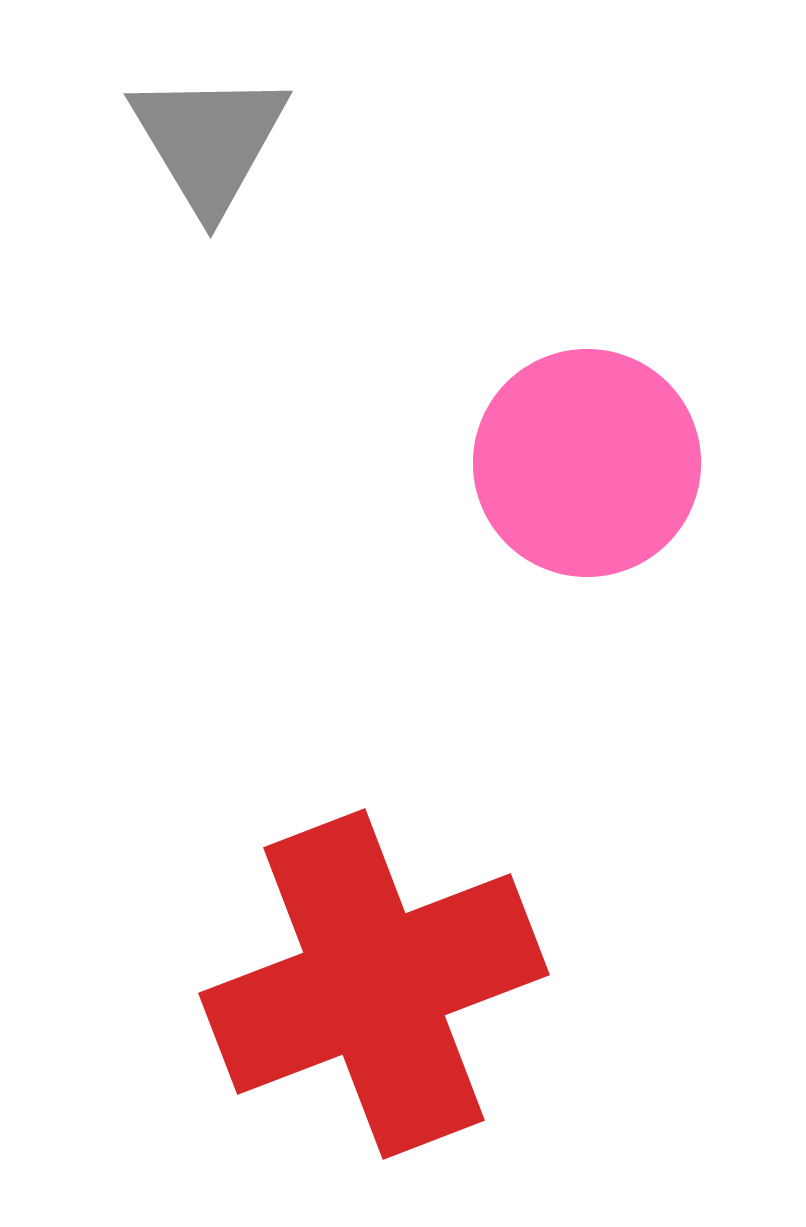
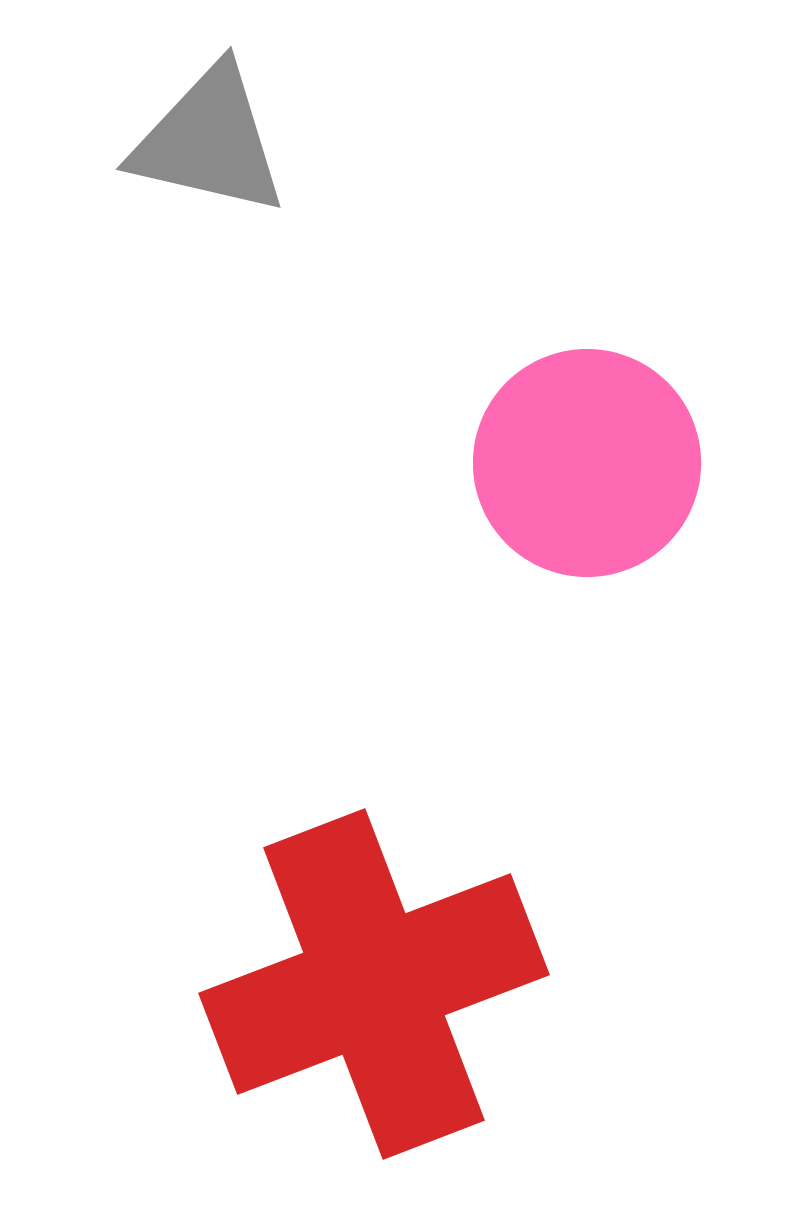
gray triangle: rotated 46 degrees counterclockwise
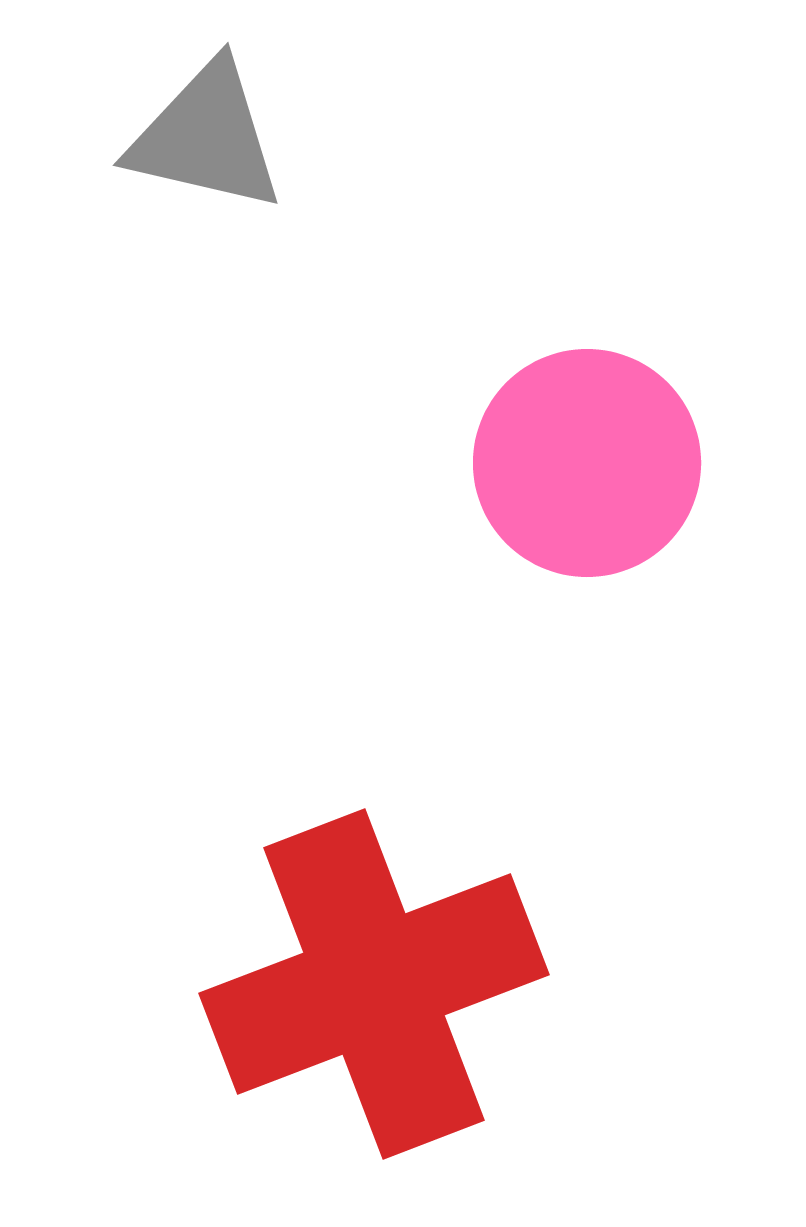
gray triangle: moved 3 px left, 4 px up
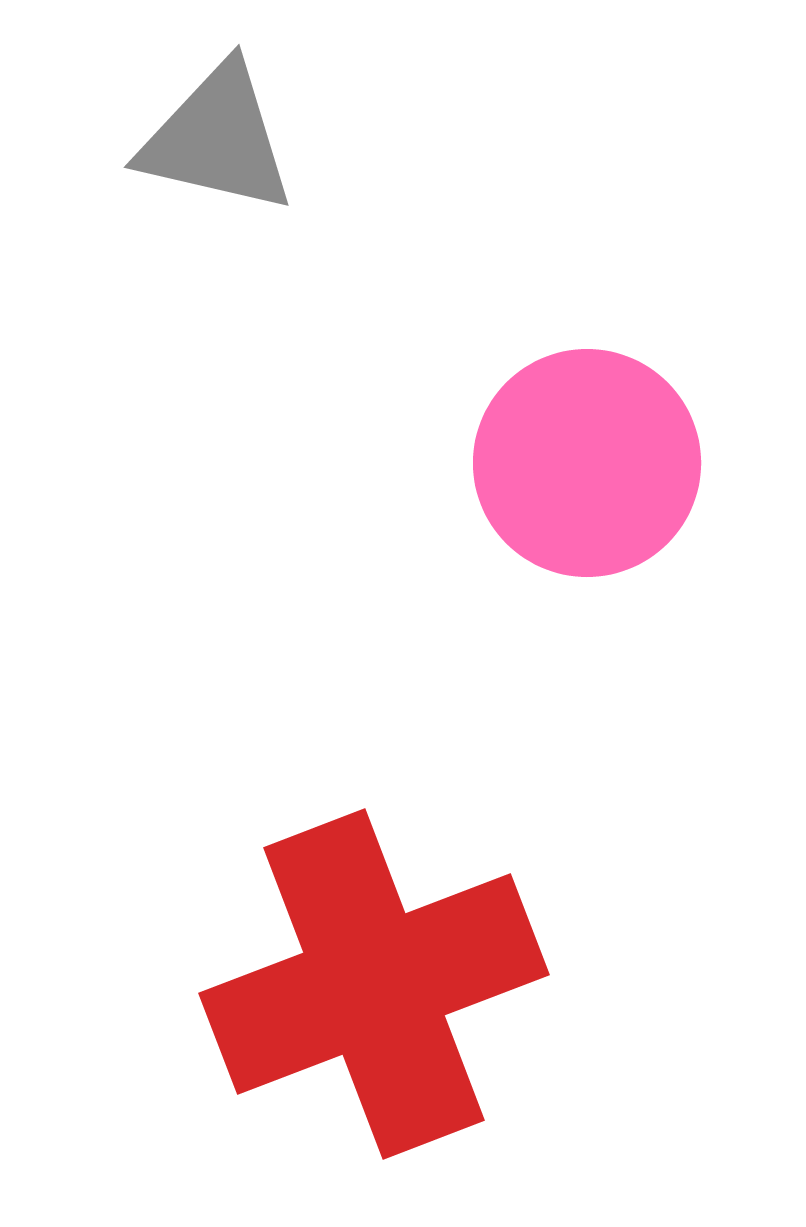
gray triangle: moved 11 px right, 2 px down
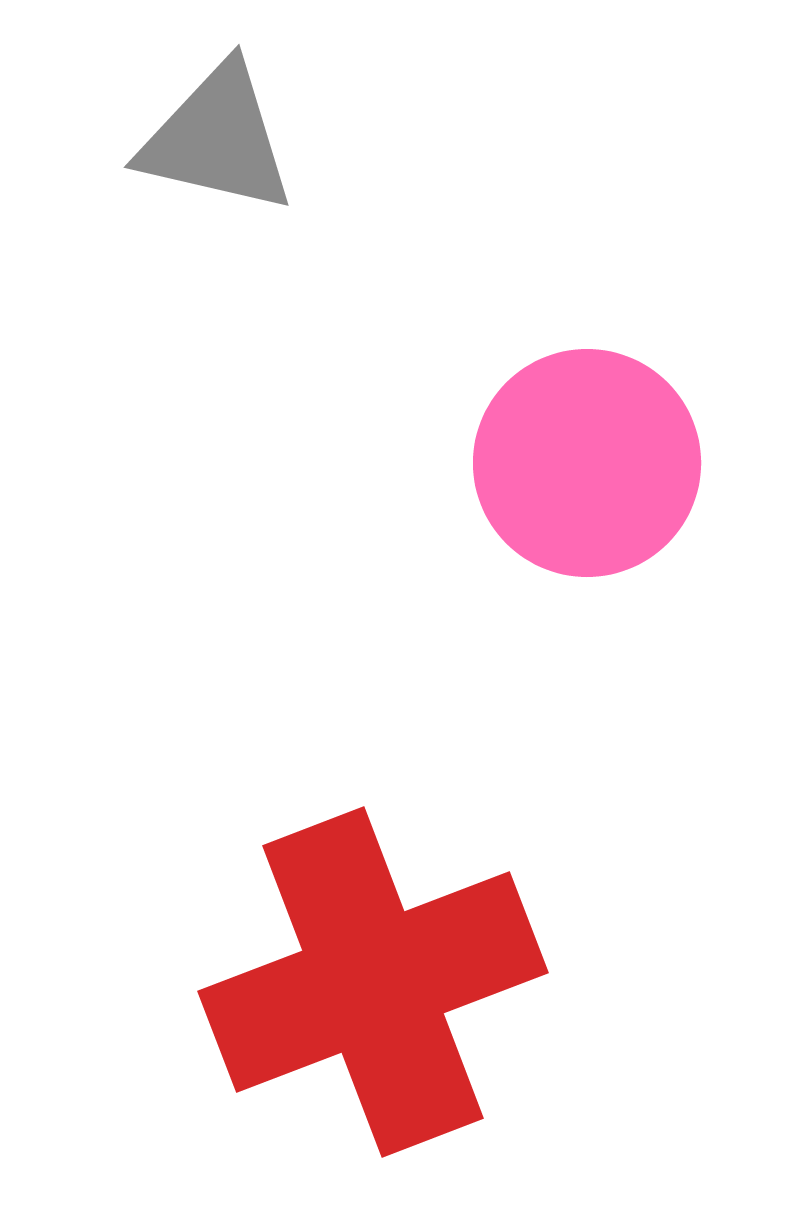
red cross: moved 1 px left, 2 px up
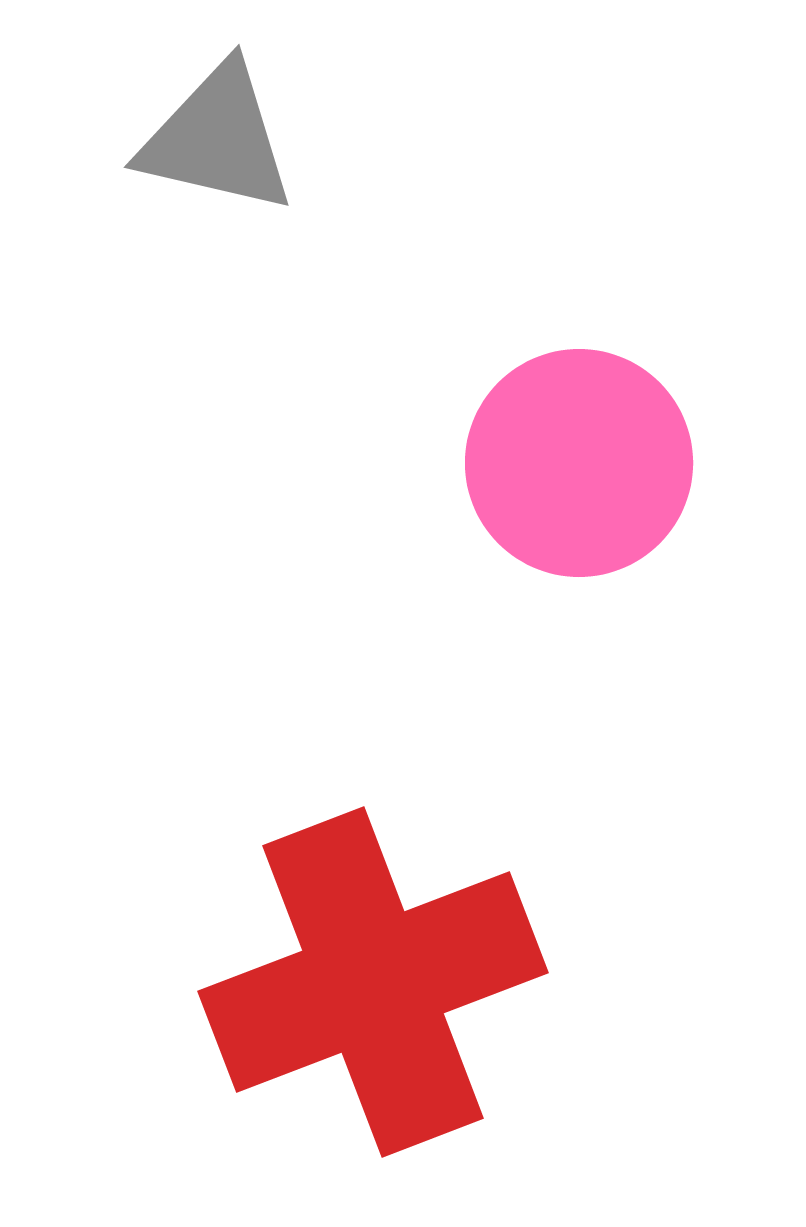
pink circle: moved 8 px left
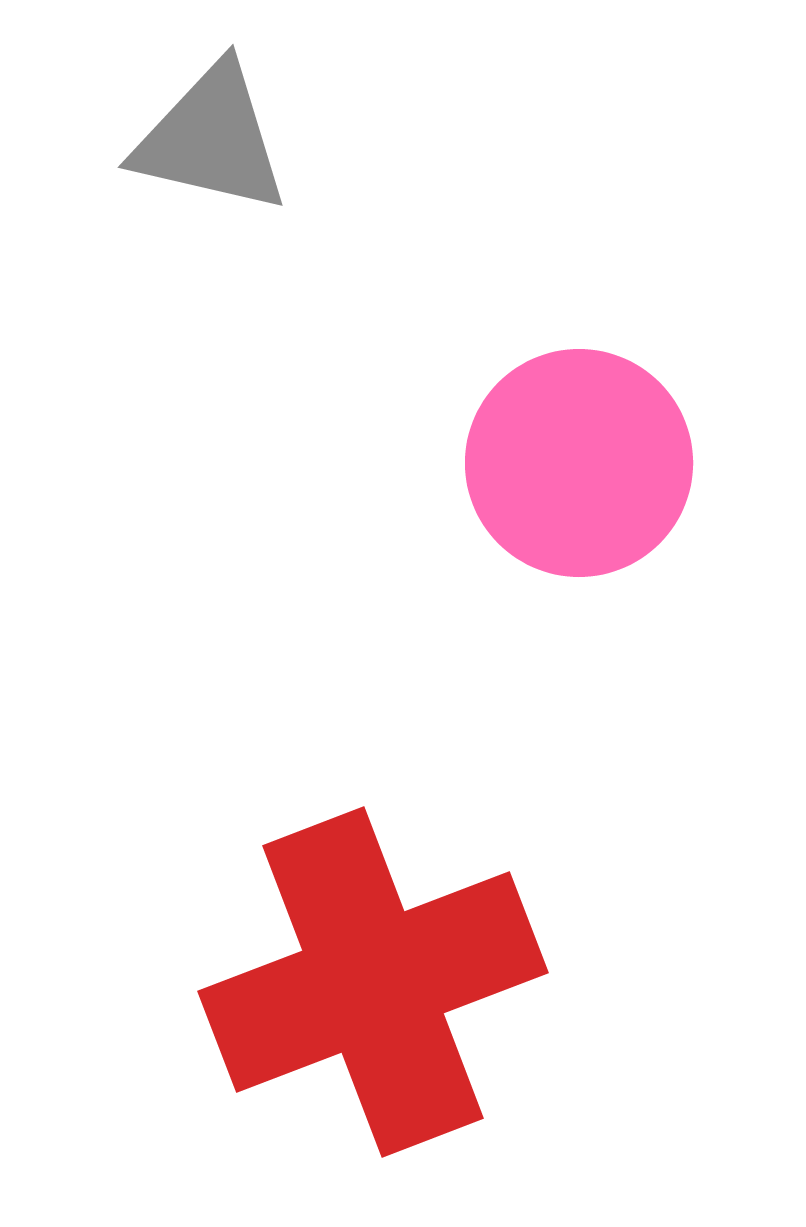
gray triangle: moved 6 px left
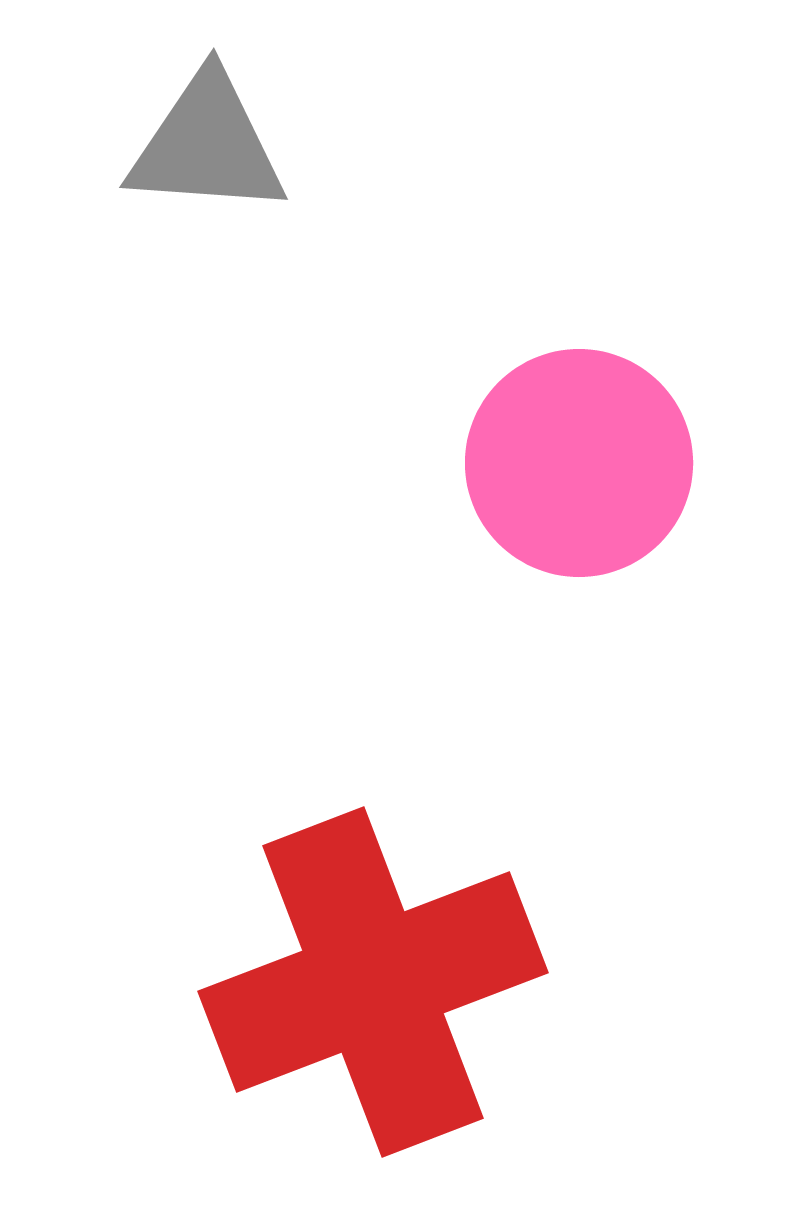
gray triangle: moved 4 px left, 6 px down; rotated 9 degrees counterclockwise
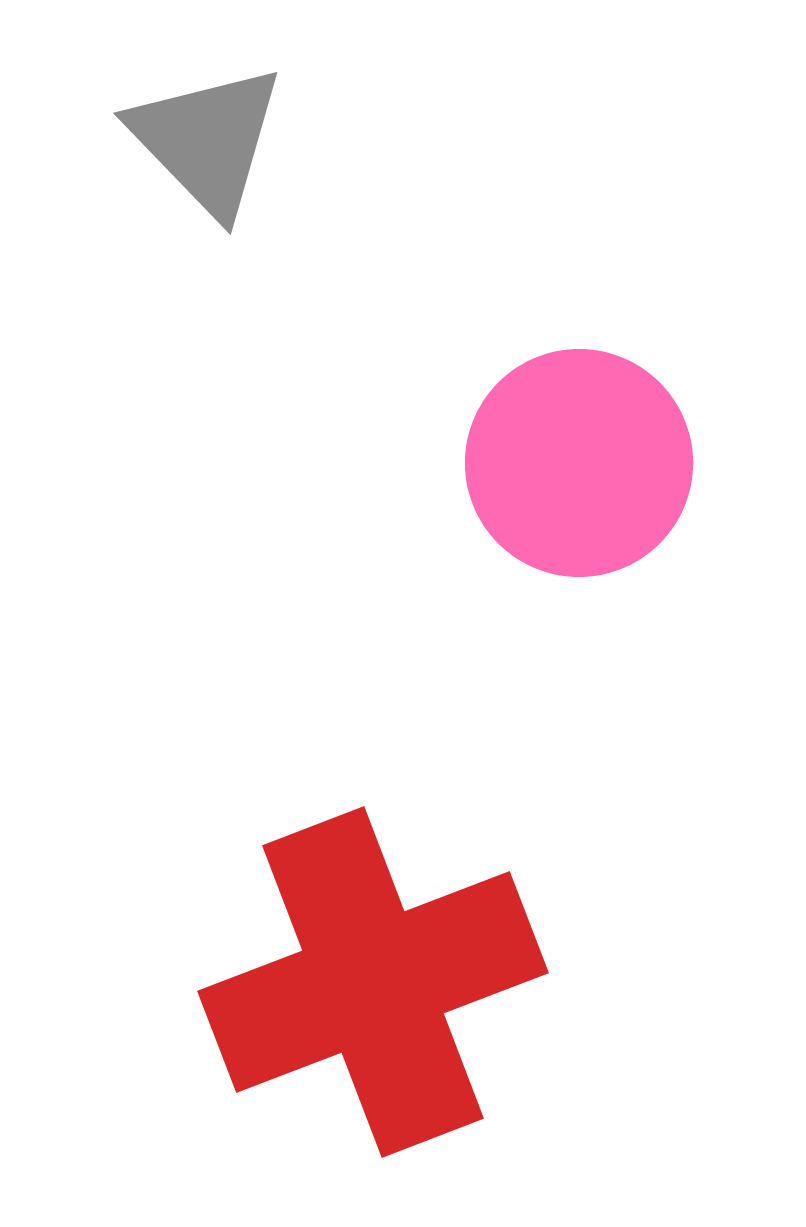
gray triangle: moved 5 px up; rotated 42 degrees clockwise
